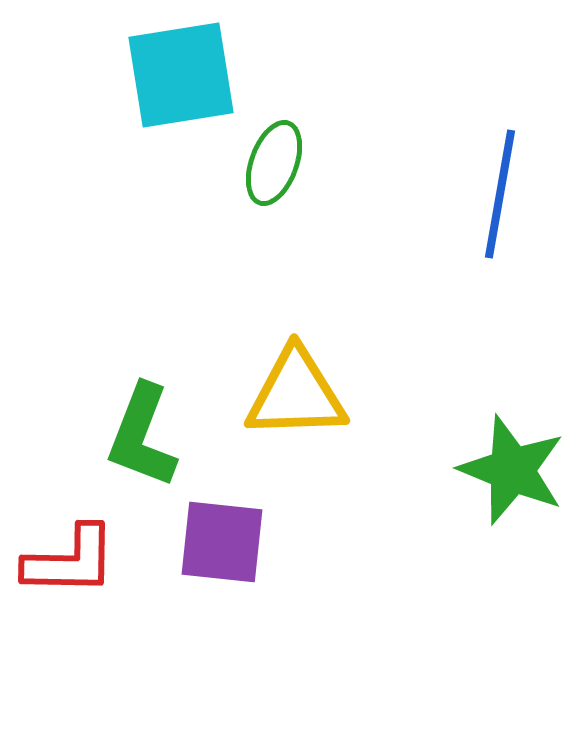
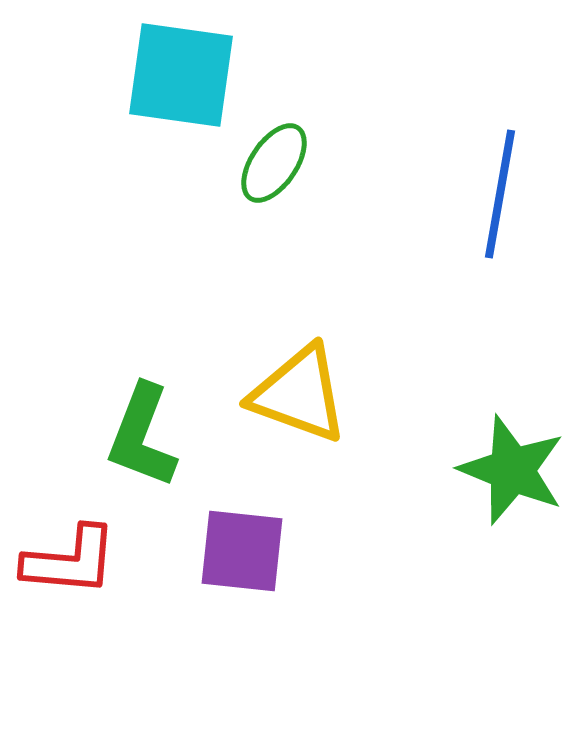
cyan square: rotated 17 degrees clockwise
green ellipse: rotated 14 degrees clockwise
yellow triangle: moved 3 px right; rotated 22 degrees clockwise
purple square: moved 20 px right, 9 px down
red L-shape: rotated 4 degrees clockwise
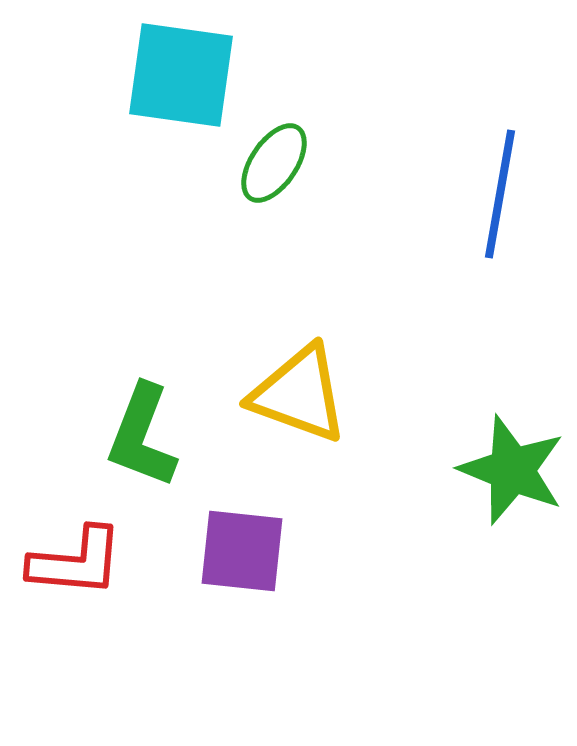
red L-shape: moved 6 px right, 1 px down
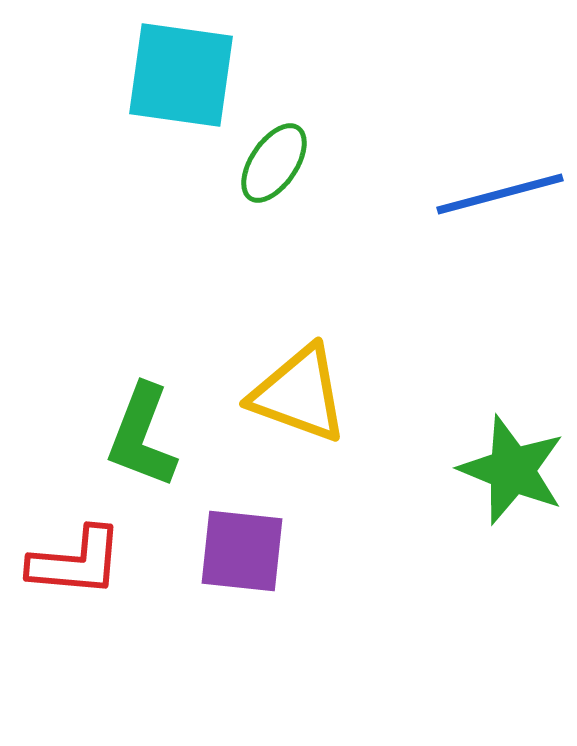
blue line: rotated 65 degrees clockwise
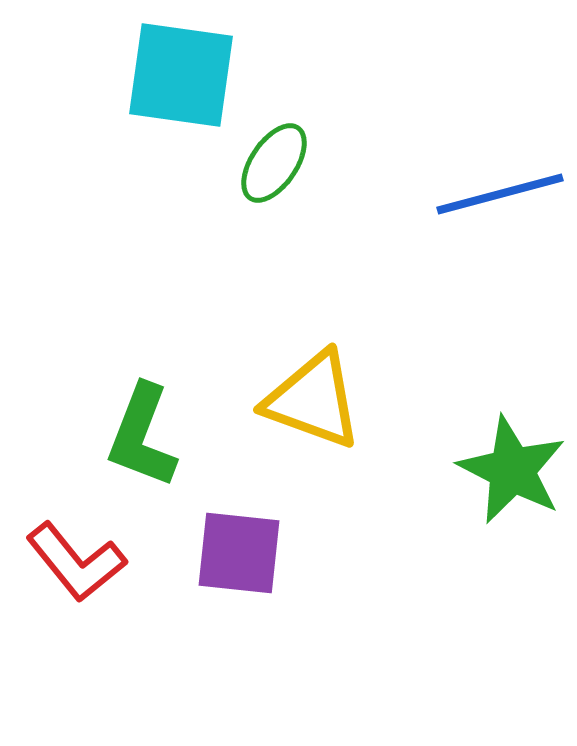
yellow triangle: moved 14 px right, 6 px down
green star: rotated 5 degrees clockwise
purple square: moved 3 px left, 2 px down
red L-shape: rotated 46 degrees clockwise
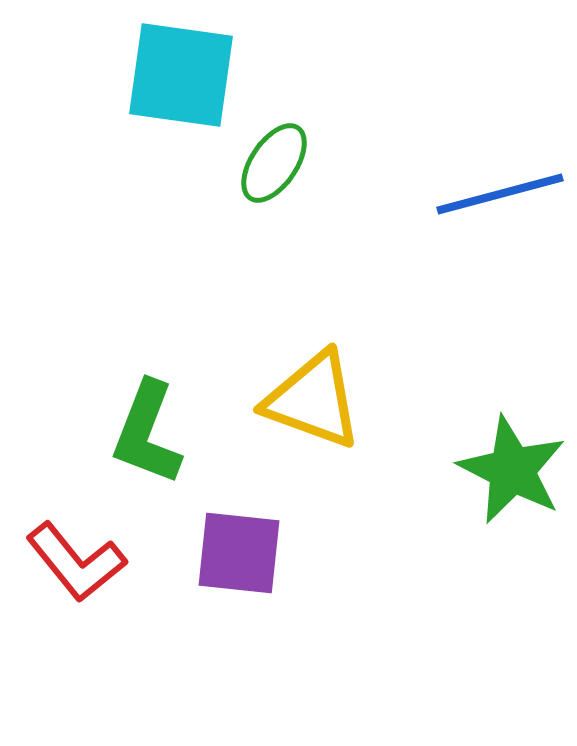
green L-shape: moved 5 px right, 3 px up
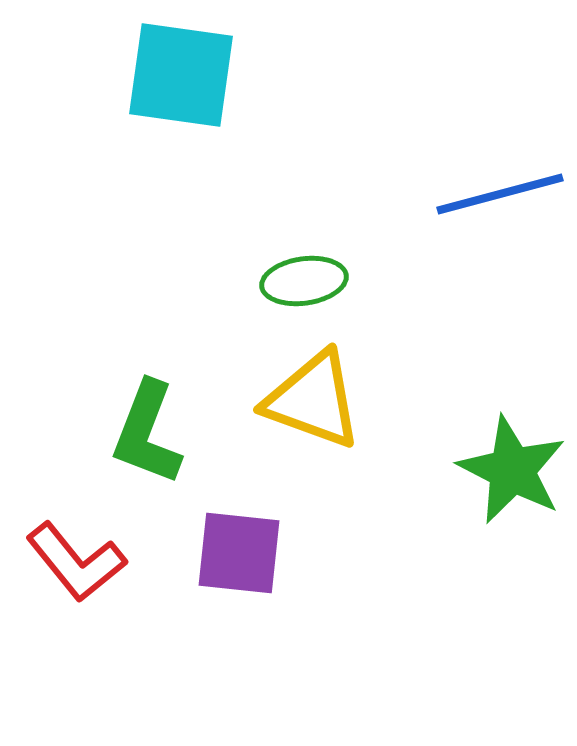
green ellipse: moved 30 px right, 118 px down; rotated 48 degrees clockwise
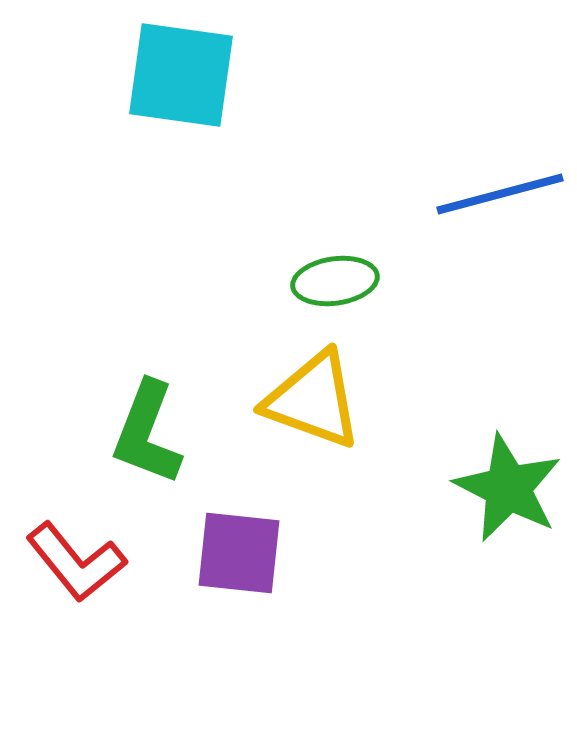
green ellipse: moved 31 px right
green star: moved 4 px left, 18 px down
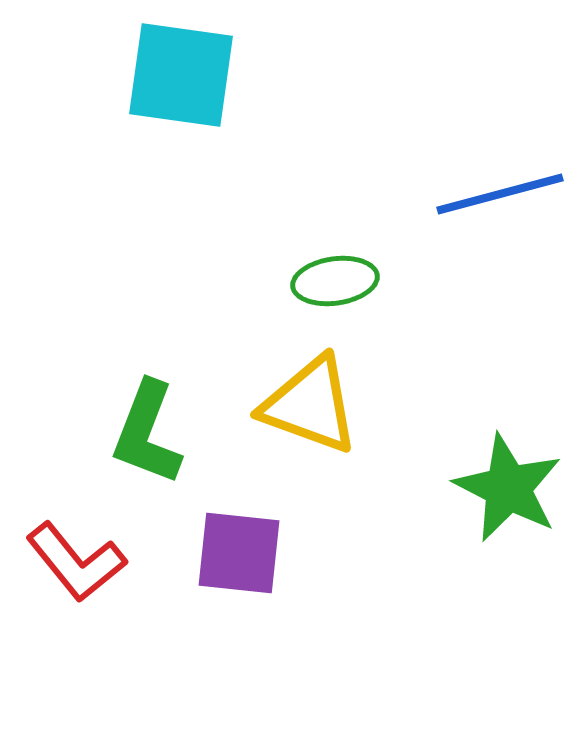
yellow triangle: moved 3 px left, 5 px down
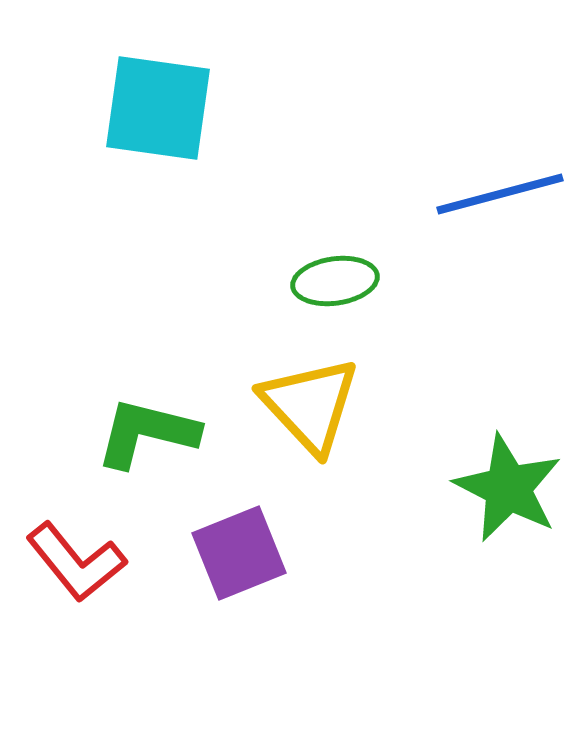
cyan square: moved 23 px left, 33 px down
yellow triangle: rotated 27 degrees clockwise
green L-shape: rotated 83 degrees clockwise
purple square: rotated 28 degrees counterclockwise
